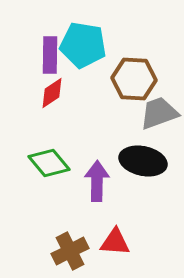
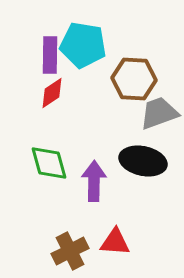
green diamond: rotated 24 degrees clockwise
purple arrow: moved 3 px left
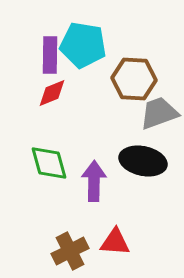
red diamond: rotated 12 degrees clockwise
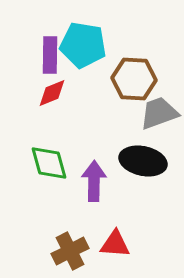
red triangle: moved 2 px down
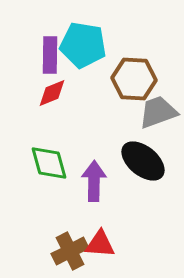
gray trapezoid: moved 1 px left, 1 px up
black ellipse: rotated 27 degrees clockwise
red triangle: moved 15 px left
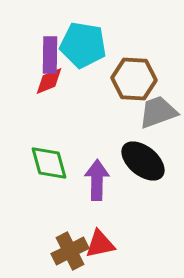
red diamond: moved 3 px left, 12 px up
purple arrow: moved 3 px right, 1 px up
red triangle: rotated 16 degrees counterclockwise
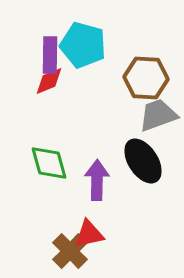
cyan pentagon: rotated 6 degrees clockwise
brown hexagon: moved 12 px right, 1 px up
gray trapezoid: moved 3 px down
black ellipse: rotated 18 degrees clockwise
red triangle: moved 11 px left, 10 px up
brown cross: rotated 18 degrees counterclockwise
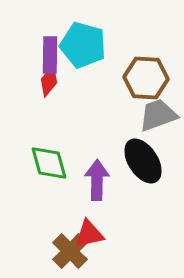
red diamond: rotated 28 degrees counterclockwise
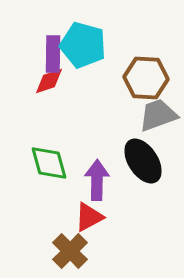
purple rectangle: moved 3 px right, 1 px up
red diamond: rotated 32 degrees clockwise
red triangle: moved 17 px up; rotated 16 degrees counterclockwise
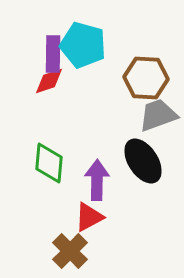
green diamond: rotated 21 degrees clockwise
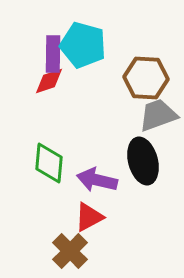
black ellipse: rotated 18 degrees clockwise
purple arrow: rotated 78 degrees counterclockwise
